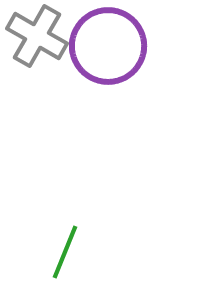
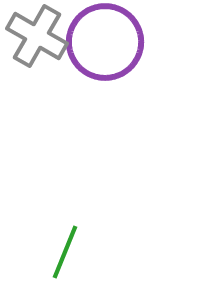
purple circle: moved 3 px left, 4 px up
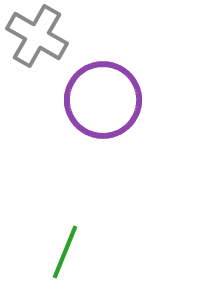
purple circle: moved 2 px left, 58 px down
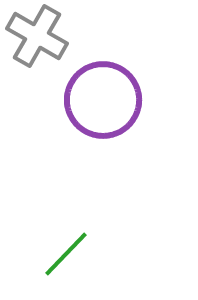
green line: moved 1 px right, 2 px down; rotated 22 degrees clockwise
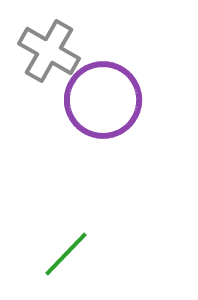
gray cross: moved 12 px right, 15 px down
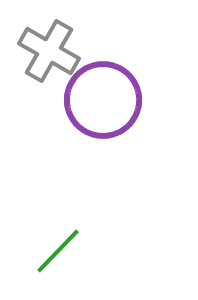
green line: moved 8 px left, 3 px up
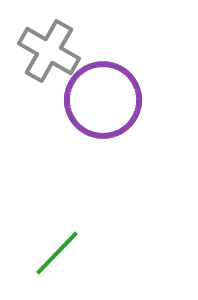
green line: moved 1 px left, 2 px down
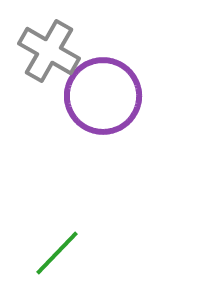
purple circle: moved 4 px up
